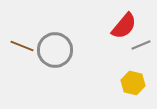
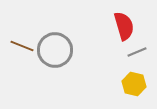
red semicircle: rotated 56 degrees counterclockwise
gray line: moved 4 px left, 7 px down
yellow hexagon: moved 1 px right, 1 px down
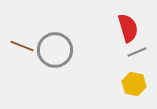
red semicircle: moved 4 px right, 2 px down
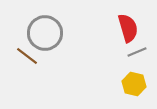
brown line: moved 5 px right, 10 px down; rotated 15 degrees clockwise
gray circle: moved 10 px left, 17 px up
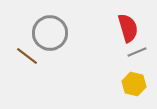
gray circle: moved 5 px right
